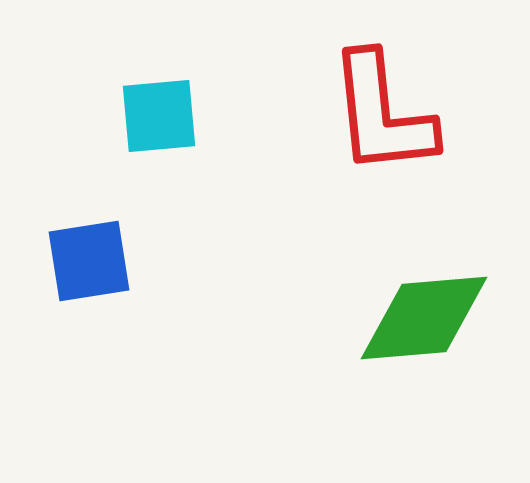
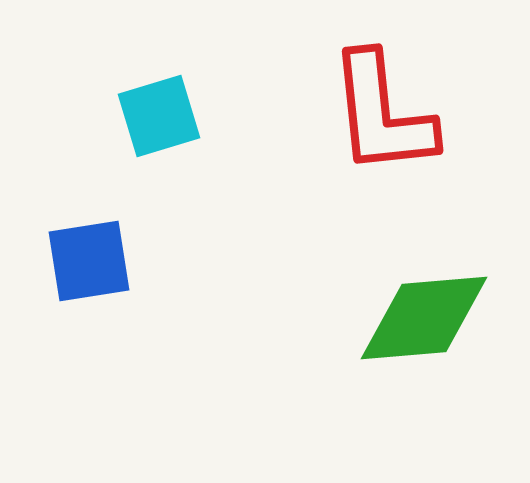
cyan square: rotated 12 degrees counterclockwise
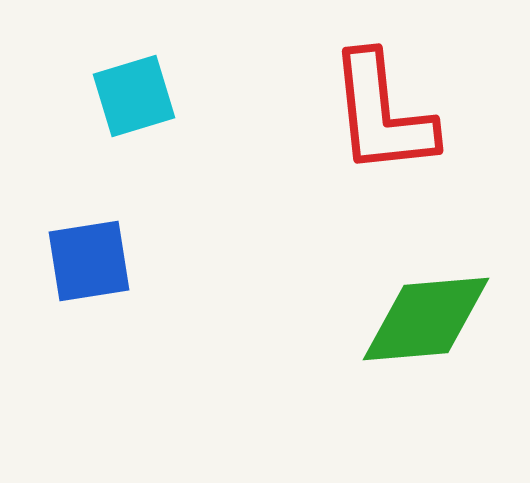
cyan square: moved 25 px left, 20 px up
green diamond: moved 2 px right, 1 px down
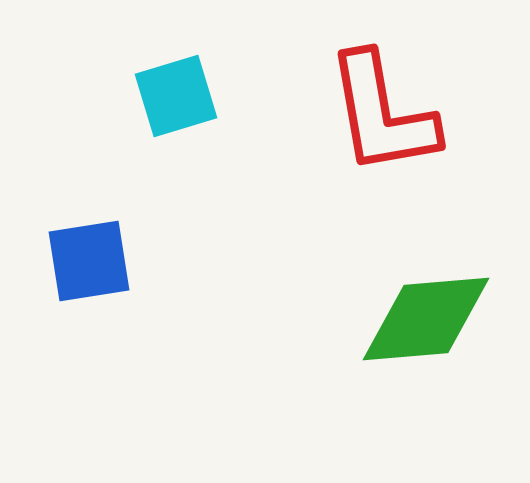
cyan square: moved 42 px right
red L-shape: rotated 4 degrees counterclockwise
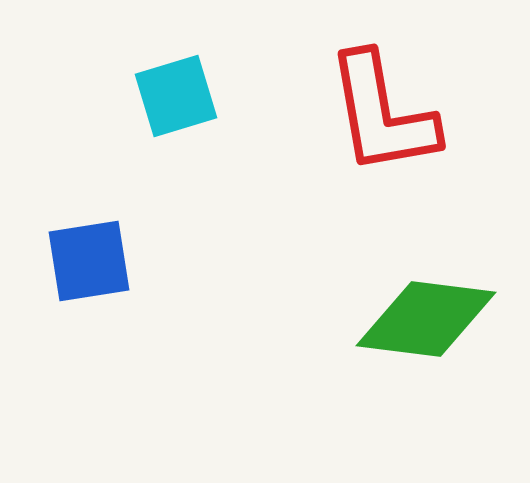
green diamond: rotated 12 degrees clockwise
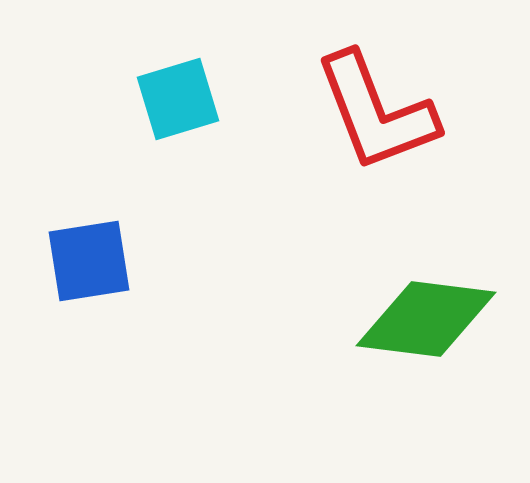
cyan square: moved 2 px right, 3 px down
red L-shape: moved 6 px left, 2 px up; rotated 11 degrees counterclockwise
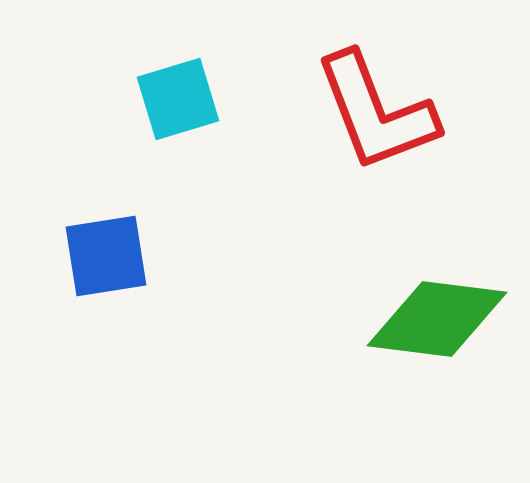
blue square: moved 17 px right, 5 px up
green diamond: moved 11 px right
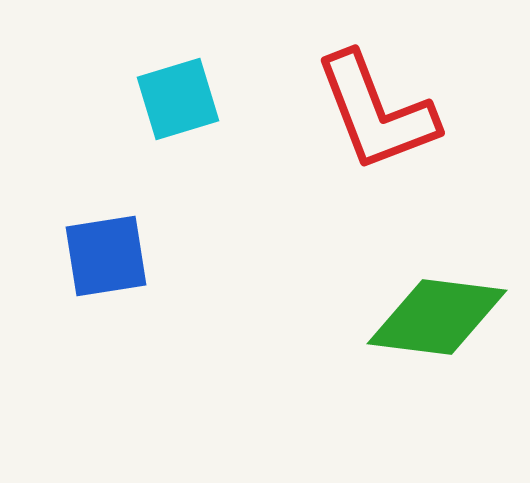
green diamond: moved 2 px up
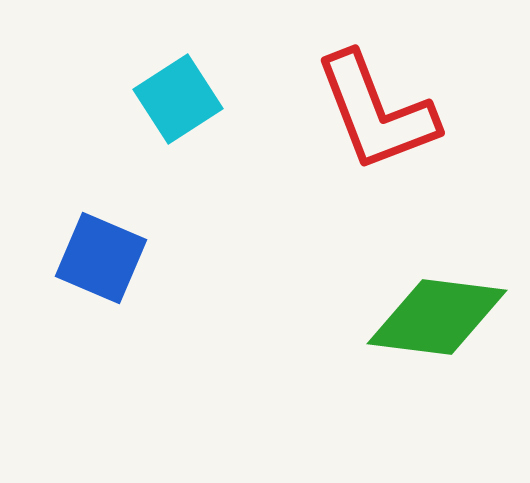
cyan square: rotated 16 degrees counterclockwise
blue square: moved 5 px left, 2 px down; rotated 32 degrees clockwise
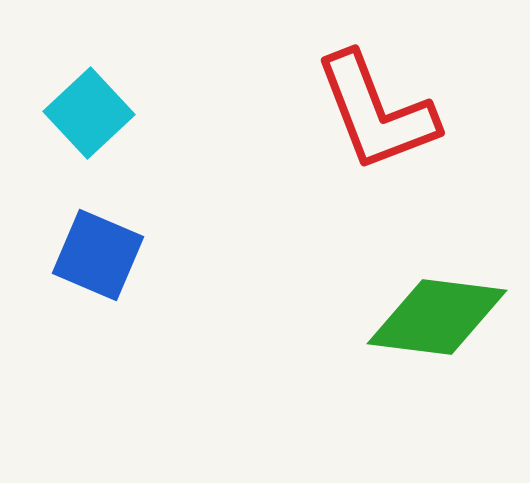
cyan square: moved 89 px left, 14 px down; rotated 10 degrees counterclockwise
blue square: moved 3 px left, 3 px up
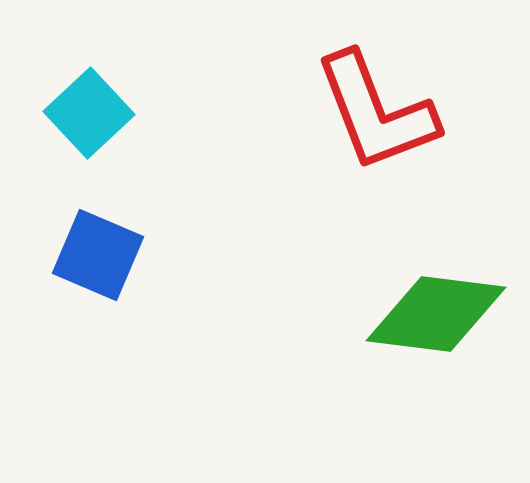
green diamond: moved 1 px left, 3 px up
